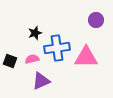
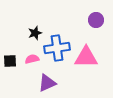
black square: rotated 24 degrees counterclockwise
purple triangle: moved 6 px right, 2 px down
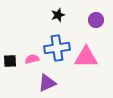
black star: moved 23 px right, 18 px up
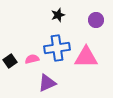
black square: rotated 32 degrees counterclockwise
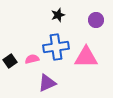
blue cross: moved 1 px left, 1 px up
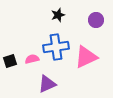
pink triangle: rotated 25 degrees counterclockwise
black square: rotated 16 degrees clockwise
purple triangle: moved 1 px down
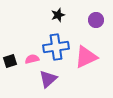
purple triangle: moved 1 px right, 5 px up; rotated 18 degrees counterclockwise
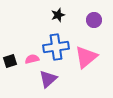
purple circle: moved 2 px left
pink triangle: rotated 15 degrees counterclockwise
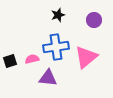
purple triangle: moved 1 px up; rotated 48 degrees clockwise
